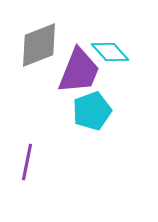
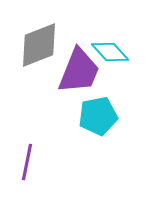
cyan pentagon: moved 6 px right, 5 px down; rotated 9 degrees clockwise
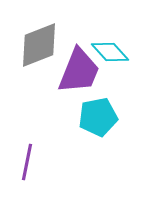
cyan pentagon: moved 1 px down
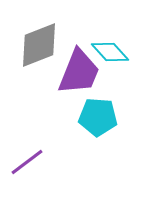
purple trapezoid: moved 1 px down
cyan pentagon: rotated 15 degrees clockwise
purple line: rotated 42 degrees clockwise
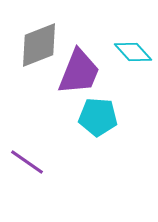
cyan diamond: moved 23 px right
purple line: rotated 72 degrees clockwise
